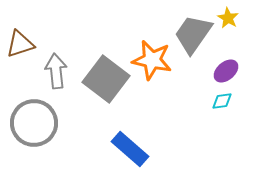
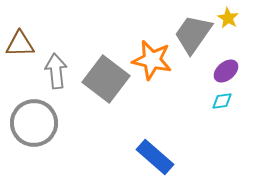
brown triangle: rotated 16 degrees clockwise
blue rectangle: moved 25 px right, 8 px down
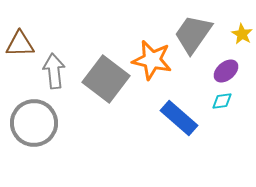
yellow star: moved 14 px right, 16 px down
gray arrow: moved 2 px left
blue rectangle: moved 24 px right, 39 px up
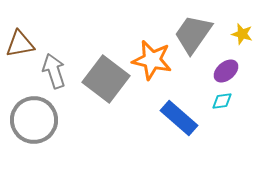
yellow star: rotated 15 degrees counterclockwise
brown triangle: rotated 8 degrees counterclockwise
gray arrow: rotated 12 degrees counterclockwise
gray circle: moved 3 px up
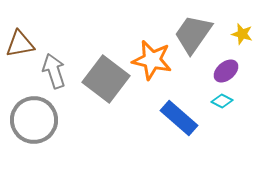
cyan diamond: rotated 35 degrees clockwise
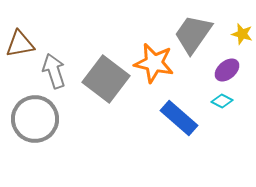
orange star: moved 2 px right, 3 px down
purple ellipse: moved 1 px right, 1 px up
gray circle: moved 1 px right, 1 px up
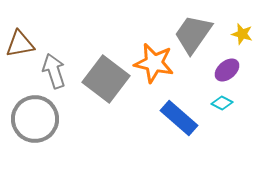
cyan diamond: moved 2 px down
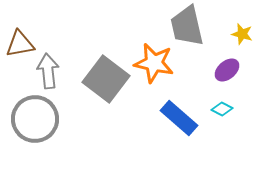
gray trapezoid: moved 6 px left, 8 px up; rotated 48 degrees counterclockwise
gray arrow: moved 6 px left; rotated 12 degrees clockwise
cyan diamond: moved 6 px down
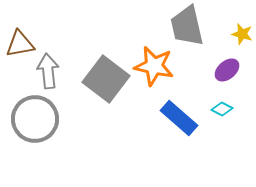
orange star: moved 3 px down
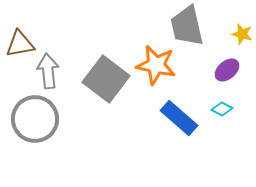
orange star: moved 2 px right, 1 px up
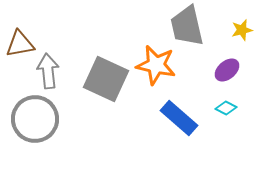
yellow star: moved 4 px up; rotated 30 degrees counterclockwise
gray square: rotated 12 degrees counterclockwise
cyan diamond: moved 4 px right, 1 px up
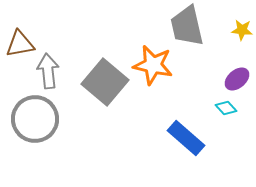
yellow star: rotated 20 degrees clockwise
orange star: moved 3 px left
purple ellipse: moved 10 px right, 9 px down
gray square: moved 1 px left, 3 px down; rotated 15 degrees clockwise
cyan diamond: rotated 20 degrees clockwise
blue rectangle: moved 7 px right, 20 px down
